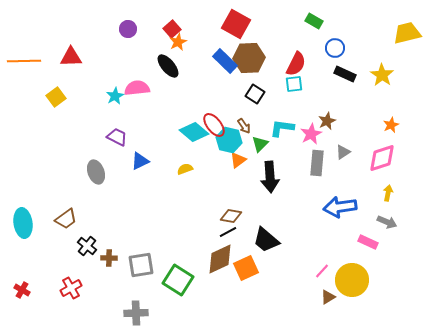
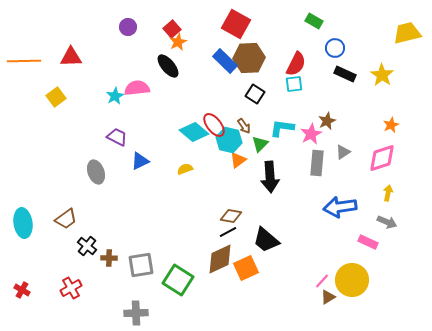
purple circle at (128, 29): moved 2 px up
pink line at (322, 271): moved 10 px down
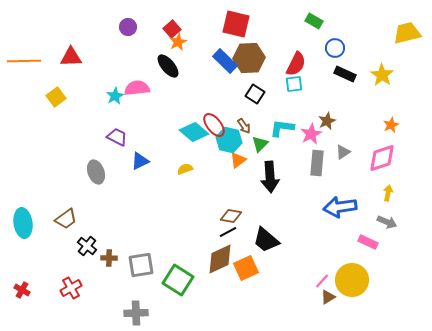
red square at (236, 24): rotated 16 degrees counterclockwise
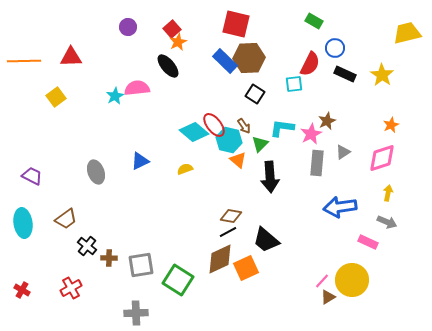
red semicircle at (296, 64): moved 14 px right
purple trapezoid at (117, 137): moved 85 px left, 39 px down
orange triangle at (238, 160): rotated 42 degrees counterclockwise
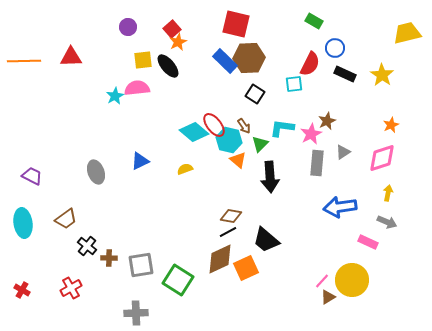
yellow square at (56, 97): moved 87 px right, 37 px up; rotated 30 degrees clockwise
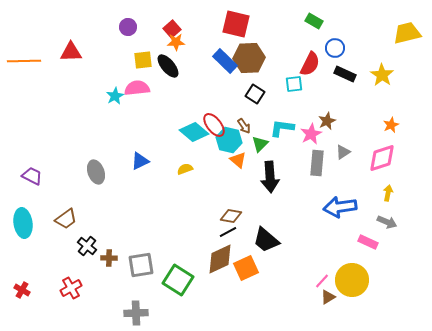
orange star at (178, 42): moved 2 px left; rotated 24 degrees clockwise
red triangle at (71, 57): moved 5 px up
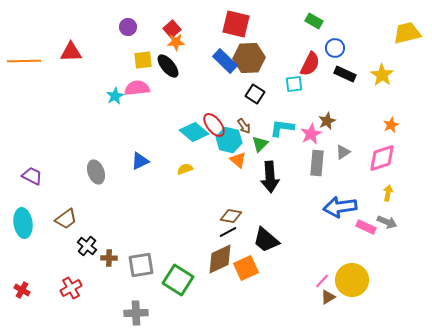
pink rectangle at (368, 242): moved 2 px left, 15 px up
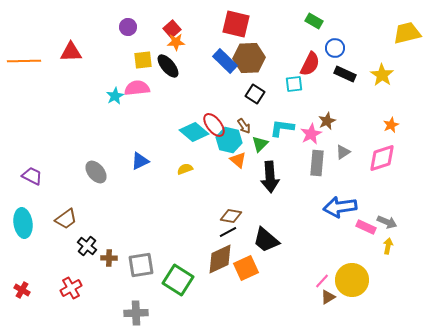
gray ellipse at (96, 172): rotated 20 degrees counterclockwise
yellow arrow at (388, 193): moved 53 px down
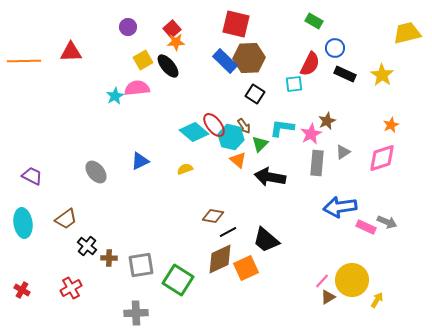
yellow square at (143, 60): rotated 24 degrees counterclockwise
cyan hexagon at (229, 140): moved 2 px right, 3 px up
black arrow at (270, 177): rotated 104 degrees clockwise
brown diamond at (231, 216): moved 18 px left
yellow arrow at (388, 246): moved 11 px left, 54 px down; rotated 21 degrees clockwise
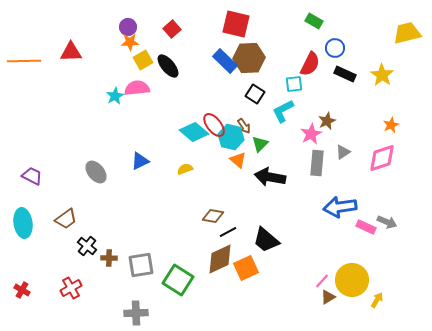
orange star at (176, 42): moved 46 px left
cyan L-shape at (282, 128): moved 1 px right, 17 px up; rotated 35 degrees counterclockwise
